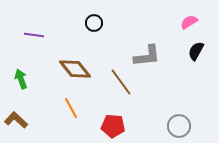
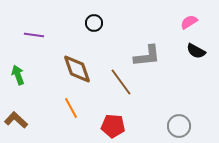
black semicircle: rotated 90 degrees counterclockwise
brown diamond: moved 2 px right; rotated 20 degrees clockwise
green arrow: moved 3 px left, 4 px up
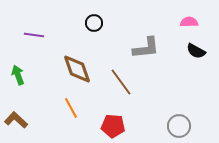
pink semicircle: rotated 30 degrees clockwise
gray L-shape: moved 1 px left, 8 px up
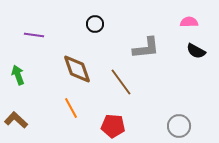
black circle: moved 1 px right, 1 px down
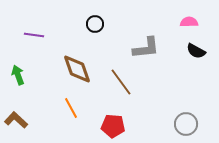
gray circle: moved 7 px right, 2 px up
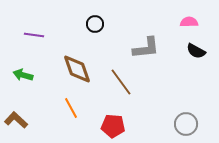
green arrow: moved 5 px right; rotated 54 degrees counterclockwise
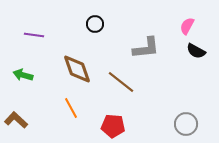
pink semicircle: moved 2 px left, 4 px down; rotated 60 degrees counterclockwise
brown line: rotated 16 degrees counterclockwise
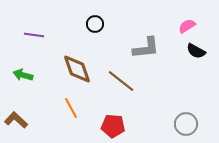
pink semicircle: rotated 30 degrees clockwise
brown line: moved 1 px up
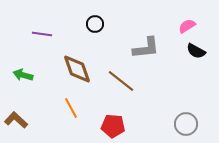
purple line: moved 8 px right, 1 px up
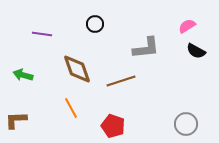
brown line: rotated 56 degrees counterclockwise
brown L-shape: rotated 45 degrees counterclockwise
red pentagon: rotated 15 degrees clockwise
